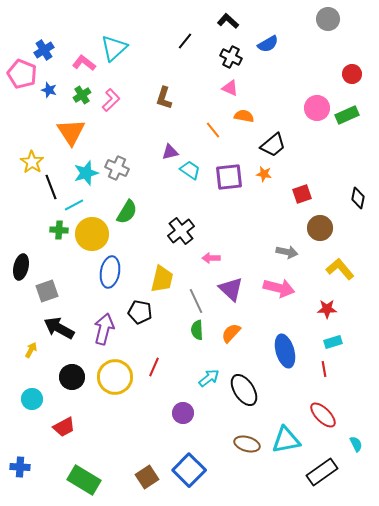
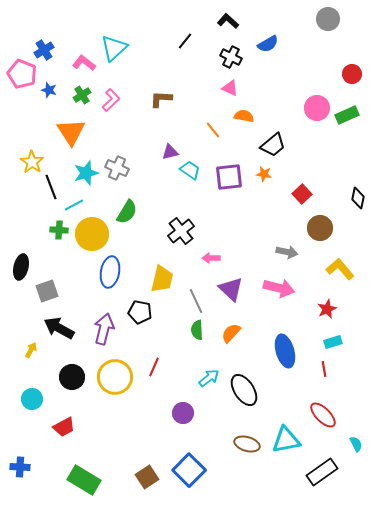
brown L-shape at (164, 98): moved 3 px left, 1 px down; rotated 75 degrees clockwise
red square at (302, 194): rotated 24 degrees counterclockwise
red star at (327, 309): rotated 24 degrees counterclockwise
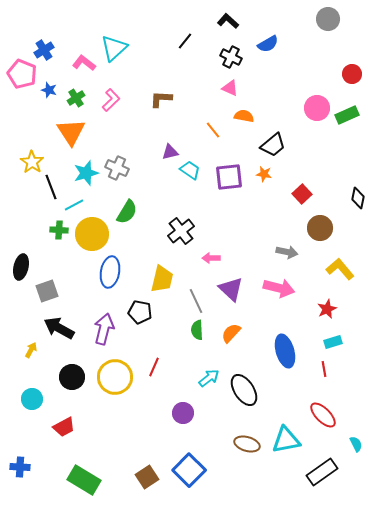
green cross at (82, 95): moved 6 px left, 3 px down
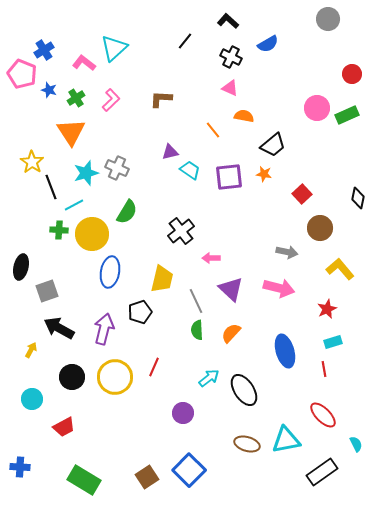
black pentagon at (140, 312): rotated 30 degrees counterclockwise
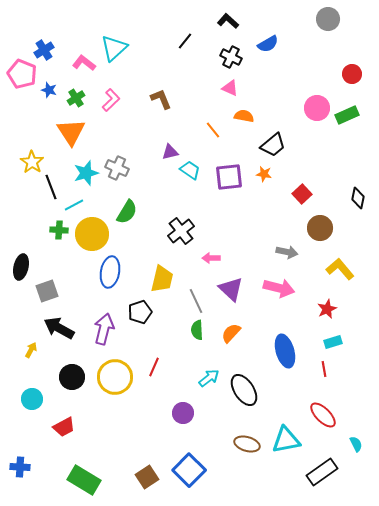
brown L-shape at (161, 99): rotated 65 degrees clockwise
